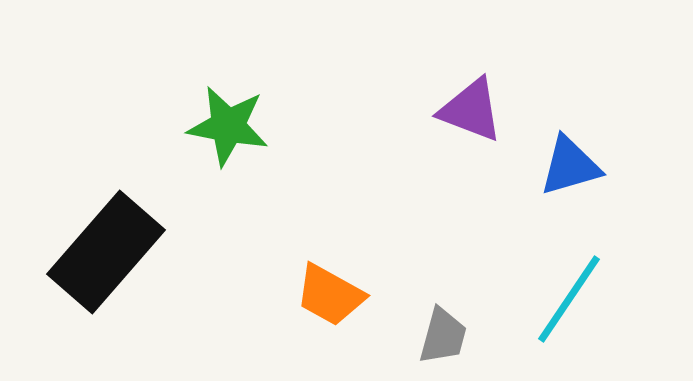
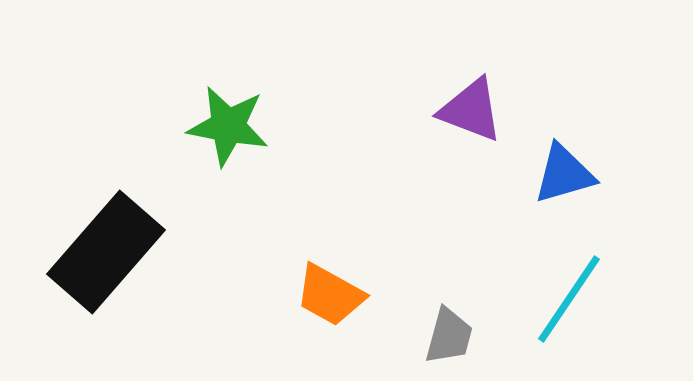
blue triangle: moved 6 px left, 8 px down
gray trapezoid: moved 6 px right
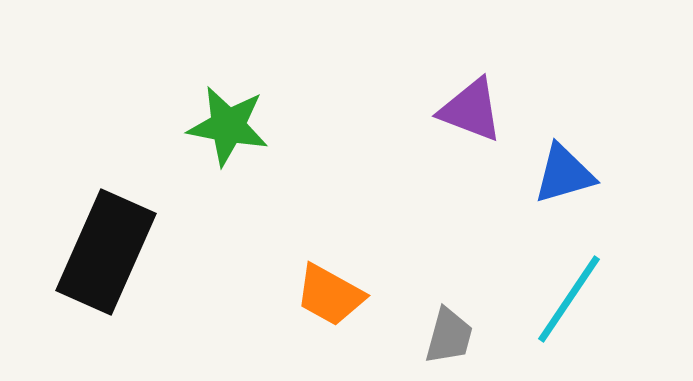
black rectangle: rotated 17 degrees counterclockwise
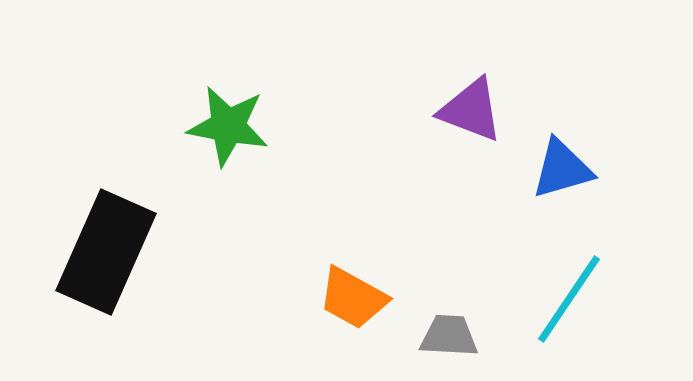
blue triangle: moved 2 px left, 5 px up
orange trapezoid: moved 23 px right, 3 px down
gray trapezoid: rotated 102 degrees counterclockwise
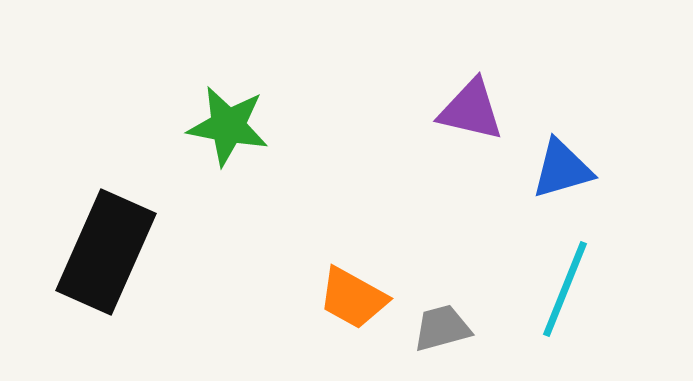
purple triangle: rotated 8 degrees counterclockwise
cyan line: moved 4 px left, 10 px up; rotated 12 degrees counterclockwise
gray trapezoid: moved 7 px left, 8 px up; rotated 18 degrees counterclockwise
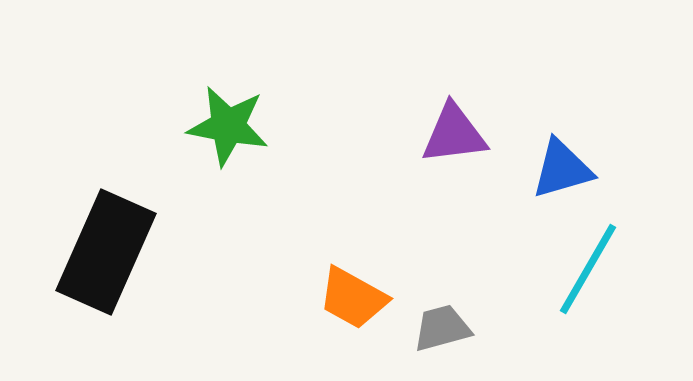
purple triangle: moved 17 px left, 24 px down; rotated 20 degrees counterclockwise
cyan line: moved 23 px right, 20 px up; rotated 8 degrees clockwise
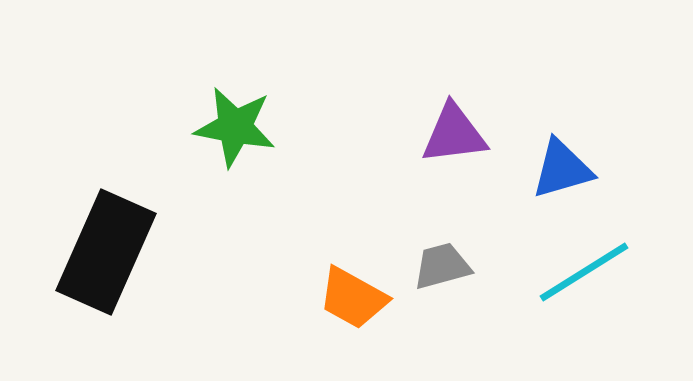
green star: moved 7 px right, 1 px down
cyan line: moved 4 px left, 3 px down; rotated 28 degrees clockwise
gray trapezoid: moved 62 px up
